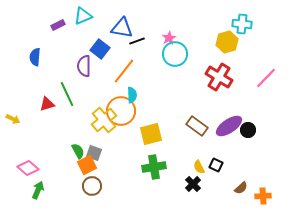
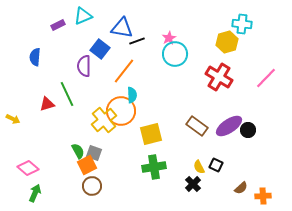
green arrow: moved 3 px left, 3 px down
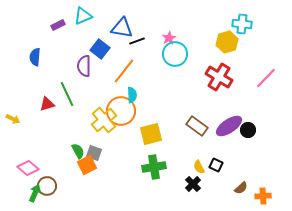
brown circle: moved 45 px left
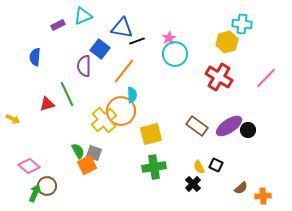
pink diamond: moved 1 px right, 2 px up
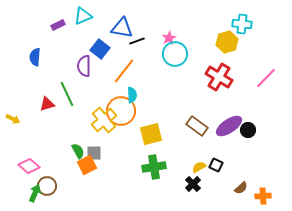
gray square: rotated 21 degrees counterclockwise
yellow semicircle: rotated 88 degrees clockwise
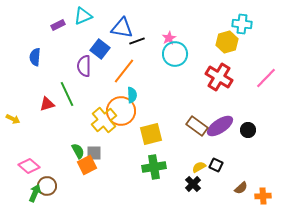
purple ellipse: moved 9 px left
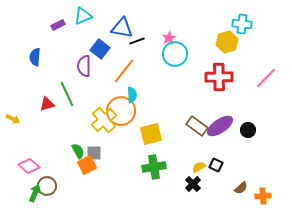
red cross: rotated 32 degrees counterclockwise
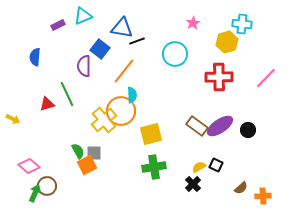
pink star: moved 24 px right, 15 px up
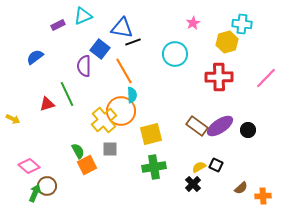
black line: moved 4 px left, 1 px down
blue semicircle: rotated 48 degrees clockwise
orange line: rotated 68 degrees counterclockwise
gray square: moved 16 px right, 4 px up
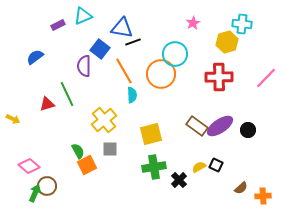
orange circle: moved 40 px right, 37 px up
black cross: moved 14 px left, 4 px up
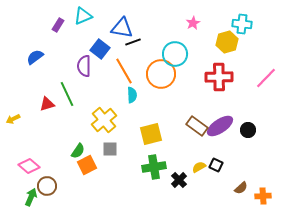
purple rectangle: rotated 32 degrees counterclockwise
yellow arrow: rotated 128 degrees clockwise
green semicircle: rotated 63 degrees clockwise
green arrow: moved 4 px left, 4 px down
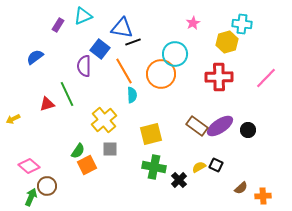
green cross: rotated 20 degrees clockwise
